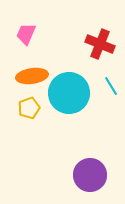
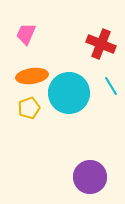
red cross: moved 1 px right
purple circle: moved 2 px down
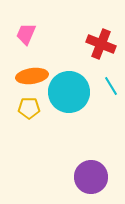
cyan circle: moved 1 px up
yellow pentagon: rotated 20 degrees clockwise
purple circle: moved 1 px right
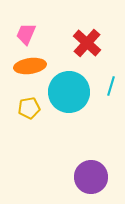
red cross: moved 14 px left, 1 px up; rotated 20 degrees clockwise
orange ellipse: moved 2 px left, 10 px up
cyan line: rotated 48 degrees clockwise
yellow pentagon: rotated 10 degrees counterclockwise
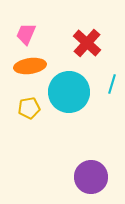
cyan line: moved 1 px right, 2 px up
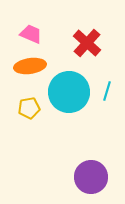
pink trapezoid: moved 5 px right; rotated 90 degrees clockwise
cyan line: moved 5 px left, 7 px down
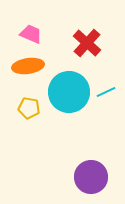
orange ellipse: moved 2 px left
cyan line: moved 1 px left, 1 px down; rotated 48 degrees clockwise
yellow pentagon: rotated 20 degrees clockwise
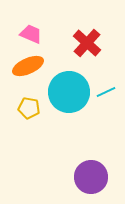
orange ellipse: rotated 16 degrees counterclockwise
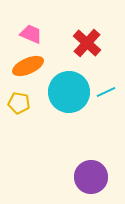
yellow pentagon: moved 10 px left, 5 px up
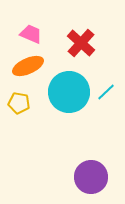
red cross: moved 6 px left
cyan line: rotated 18 degrees counterclockwise
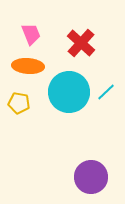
pink trapezoid: rotated 45 degrees clockwise
orange ellipse: rotated 28 degrees clockwise
